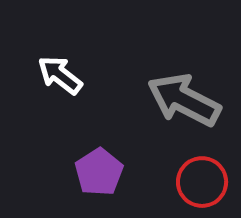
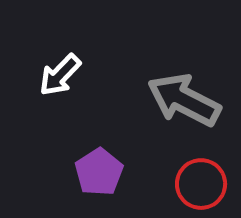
white arrow: rotated 84 degrees counterclockwise
red circle: moved 1 px left, 2 px down
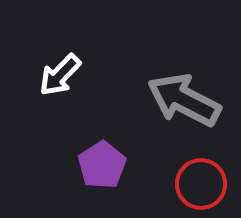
purple pentagon: moved 3 px right, 7 px up
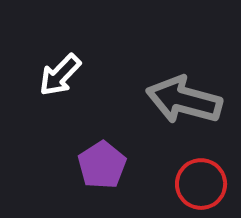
gray arrow: rotated 12 degrees counterclockwise
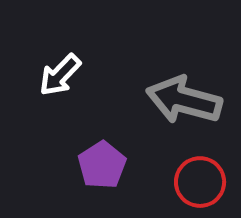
red circle: moved 1 px left, 2 px up
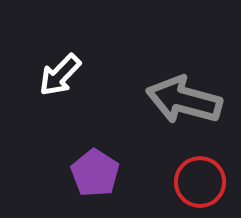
purple pentagon: moved 7 px left, 8 px down; rotated 6 degrees counterclockwise
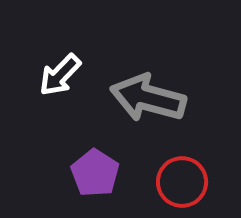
gray arrow: moved 36 px left, 2 px up
red circle: moved 18 px left
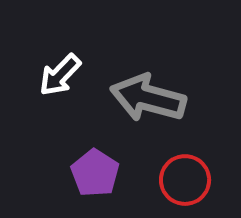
red circle: moved 3 px right, 2 px up
